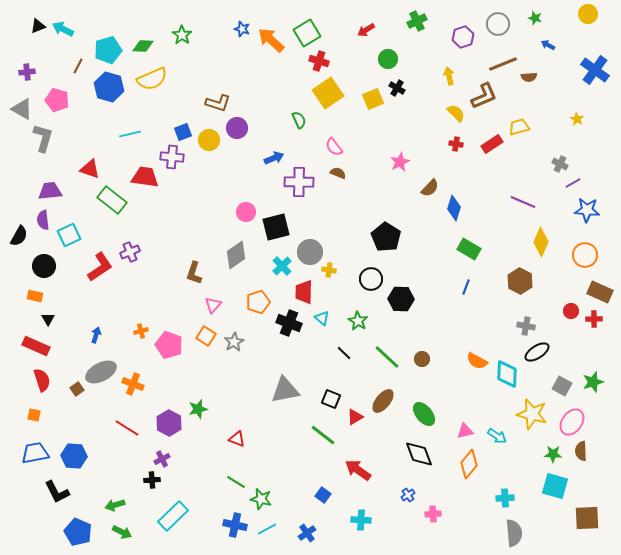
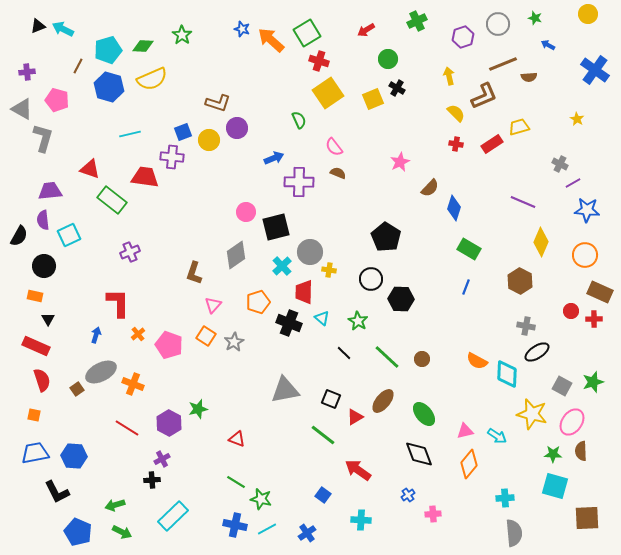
red L-shape at (100, 267): moved 18 px right, 36 px down; rotated 56 degrees counterclockwise
orange cross at (141, 331): moved 3 px left, 3 px down; rotated 24 degrees counterclockwise
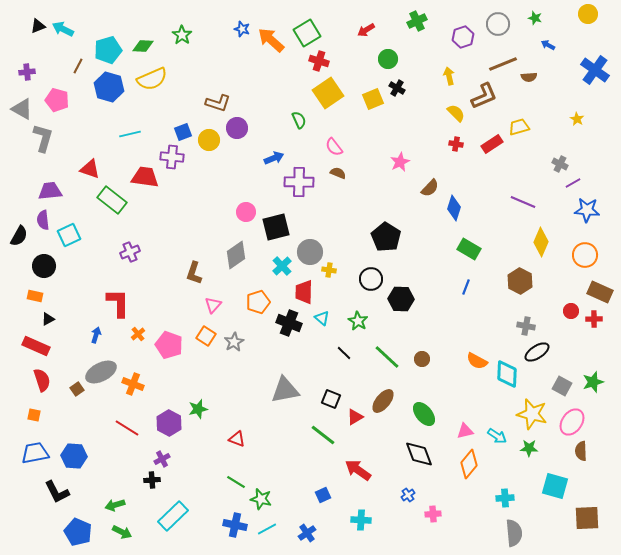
black triangle at (48, 319): rotated 32 degrees clockwise
green star at (553, 454): moved 24 px left, 6 px up
blue square at (323, 495): rotated 28 degrees clockwise
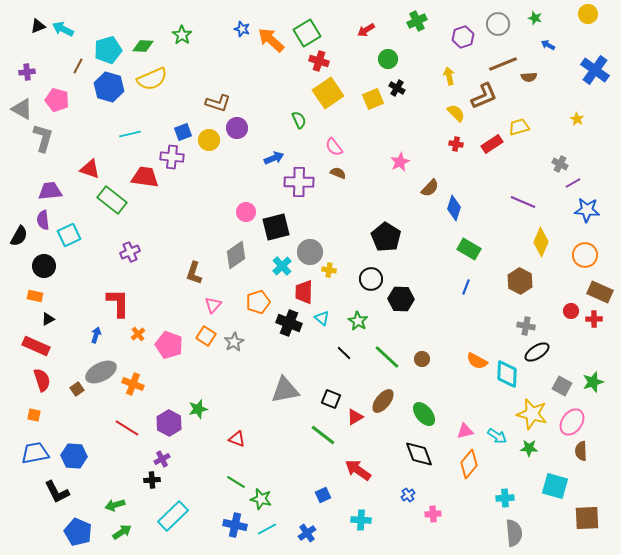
green arrow at (122, 532): rotated 60 degrees counterclockwise
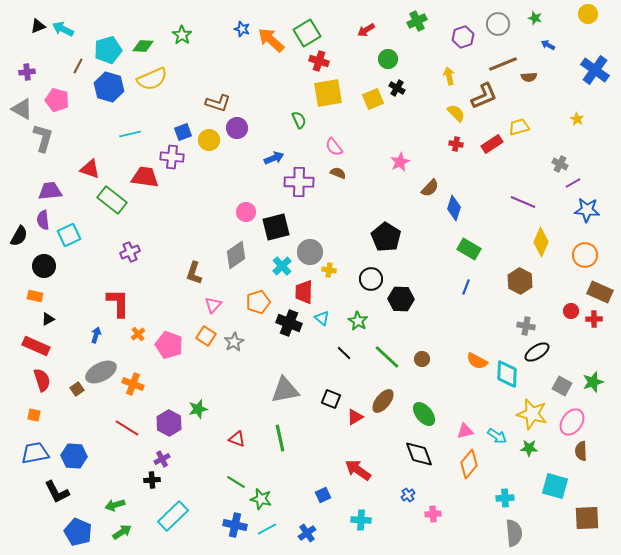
yellow square at (328, 93): rotated 24 degrees clockwise
green line at (323, 435): moved 43 px left, 3 px down; rotated 40 degrees clockwise
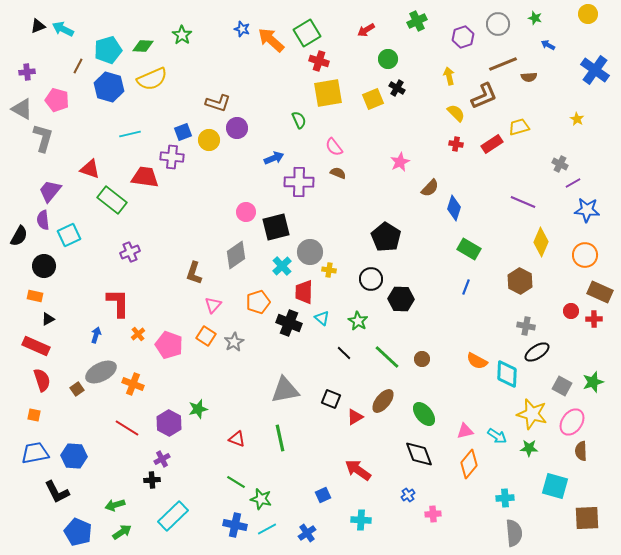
purple trapezoid at (50, 191): rotated 45 degrees counterclockwise
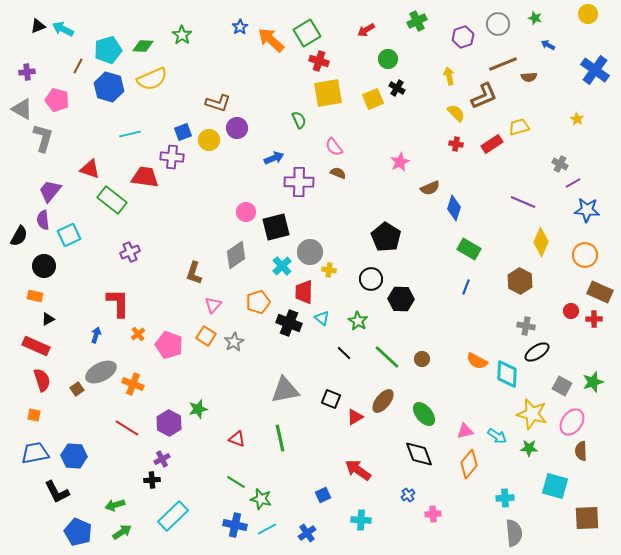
blue star at (242, 29): moved 2 px left, 2 px up; rotated 21 degrees clockwise
brown semicircle at (430, 188): rotated 24 degrees clockwise
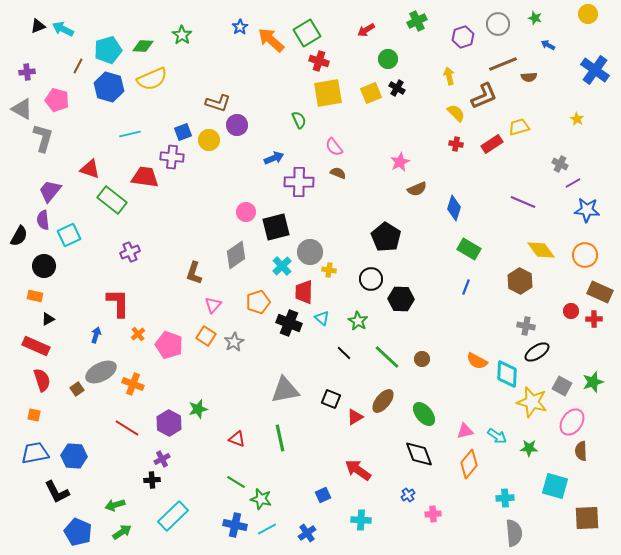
yellow square at (373, 99): moved 2 px left, 6 px up
purple circle at (237, 128): moved 3 px up
brown semicircle at (430, 188): moved 13 px left, 1 px down
yellow diamond at (541, 242): moved 8 px down; rotated 60 degrees counterclockwise
yellow star at (532, 414): moved 12 px up
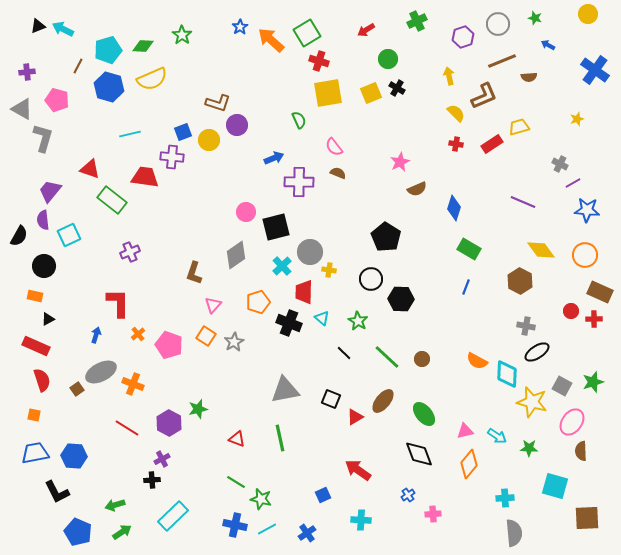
brown line at (503, 64): moved 1 px left, 3 px up
yellow star at (577, 119): rotated 24 degrees clockwise
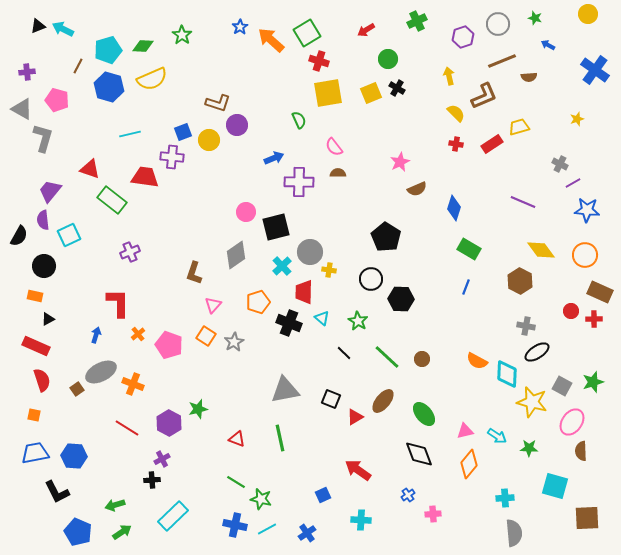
brown semicircle at (338, 173): rotated 21 degrees counterclockwise
